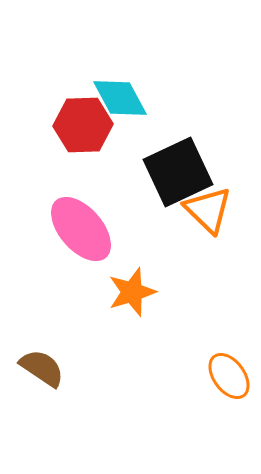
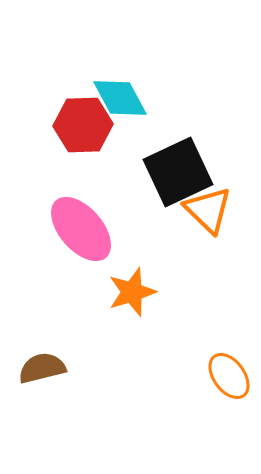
brown semicircle: rotated 48 degrees counterclockwise
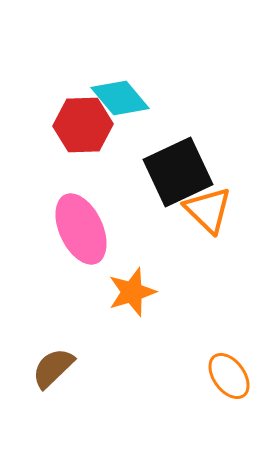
cyan diamond: rotated 12 degrees counterclockwise
pink ellipse: rotated 16 degrees clockwise
brown semicircle: moved 11 px right; rotated 30 degrees counterclockwise
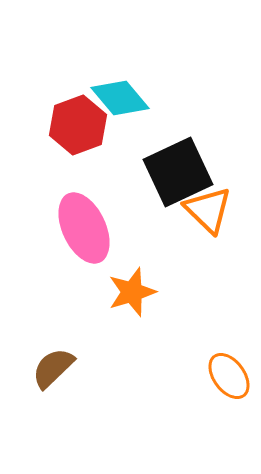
red hexagon: moved 5 px left; rotated 18 degrees counterclockwise
pink ellipse: moved 3 px right, 1 px up
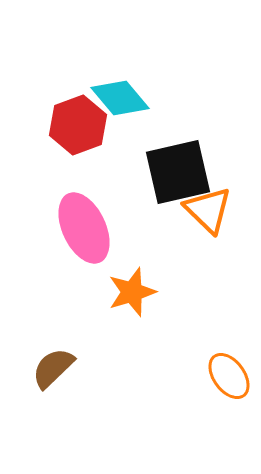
black square: rotated 12 degrees clockwise
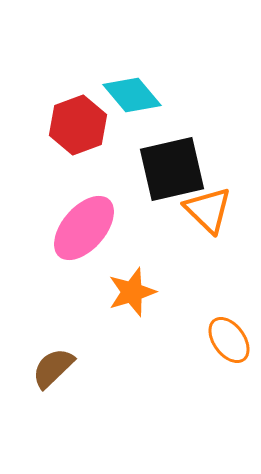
cyan diamond: moved 12 px right, 3 px up
black square: moved 6 px left, 3 px up
pink ellipse: rotated 66 degrees clockwise
orange ellipse: moved 36 px up
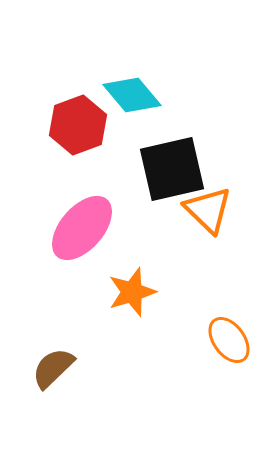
pink ellipse: moved 2 px left
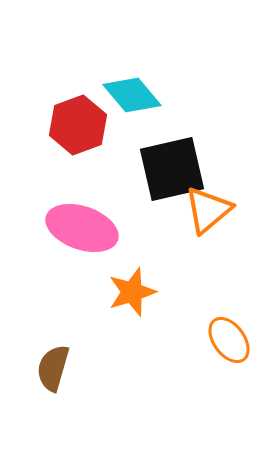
orange triangle: rotated 36 degrees clockwise
pink ellipse: rotated 68 degrees clockwise
brown semicircle: rotated 30 degrees counterclockwise
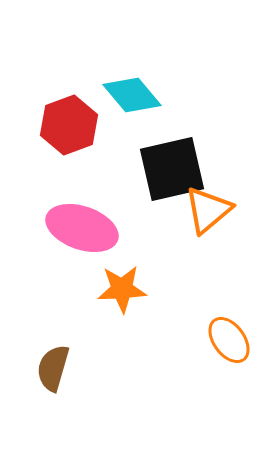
red hexagon: moved 9 px left
orange star: moved 10 px left, 3 px up; rotated 15 degrees clockwise
